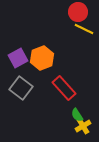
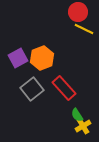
gray square: moved 11 px right, 1 px down; rotated 15 degrees clockwise
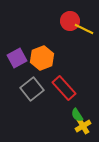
red circle: moved 8 px left, 9 px down
purple square: moved 1 px left
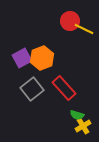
purple square: moved 5 px right
green semicircle: rotated 40 degrees counterclockwise
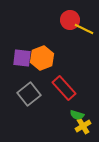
red circle: moved 1 px up
purple square: rotated 36 degrees clockwise
gray square: moved 3 px left, 5 px down
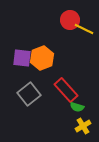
red rectangle: moved 2 px right, 2 px down
green semicircle: moved 8 px up
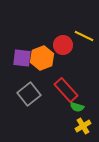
red circle: moved 7 px left, 25 px down
yellow line: moved 7 px down
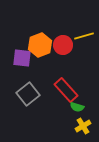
yellow line: rotated 42 degrees counterclockwise
orange hexagon: moved 2 px left, 13 px up
gray square: moved 1 px left
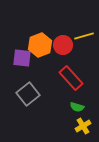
red rectangle: moved 5 px right, 12 px up
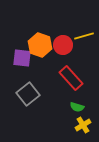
orange hexagon: rotated 20 degrees counterclockwise
yellow cross: moved 1 px up
